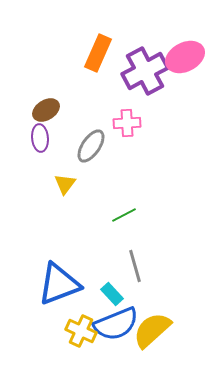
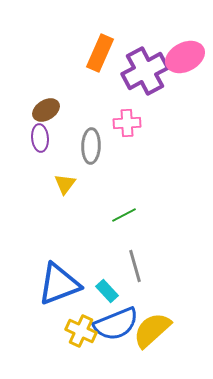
orange rectangle: moved 2 px right
gray ellipse: rotated 32 degrees counterclockwise
cyan rectangle: moved 5 px left, 3 px up
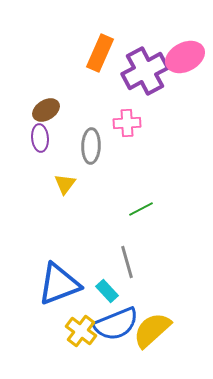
green line: moved 17 px right, 6 px up
gray line: moved 8 px left, 4 px up
yellow cross: rotated 12 degrees clockwise
